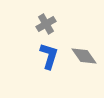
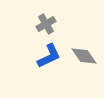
blue L-shape: rotated 48 degrees clockwise
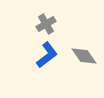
blue L-shape: moved 2 px left, 1 px up; rotated 12 degrees counterclockwise
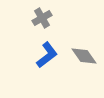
gray cross: moved 4 px left, 6 px up
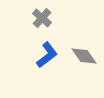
gray cross: rotated 18 degrees counterclockwise
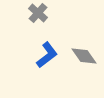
gray cross: moved 4 px left, 5 px up
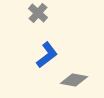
gray diamond: moved 10 px left, 24 px down; rotated 44 degrees counterclockwise
